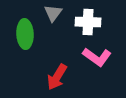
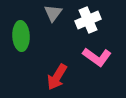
white cross: moved 2 px up; rotated 25 degrees counterclockwise
green ellipse: moved 4 px left, 2 px down
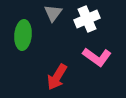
white cross: moved 1 px left, 1 px up
green ellipse: moved 2 px right, 1 px up; rotated 8 degrees clockwise
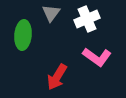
gray triangle: moved 2 px left
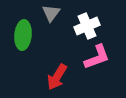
white cross: moved 7 px down
pink L-shape: rotated 56 degrees counterclockwise
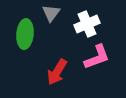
white cross: moved 2 px up
green ellipse: moved 2 px right, 1 px up
red arrow: moved 5 px up
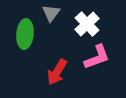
white cross: rotated 20 degrees counterclockwise
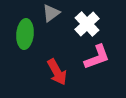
gray triangle: rotated 18 degrees clockwise
red arrow: rotated 60 degrees counterclockwise
